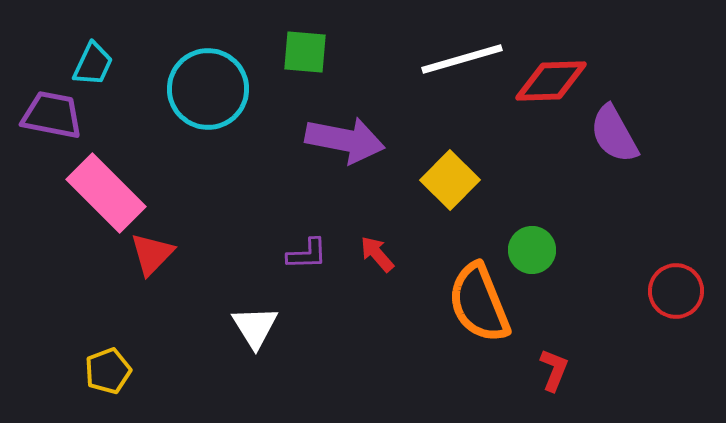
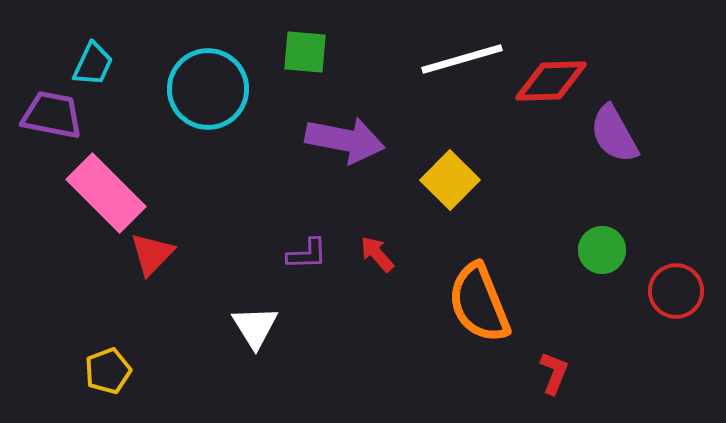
green circle: moved 70 px right
red L-shape: moved 3 px down
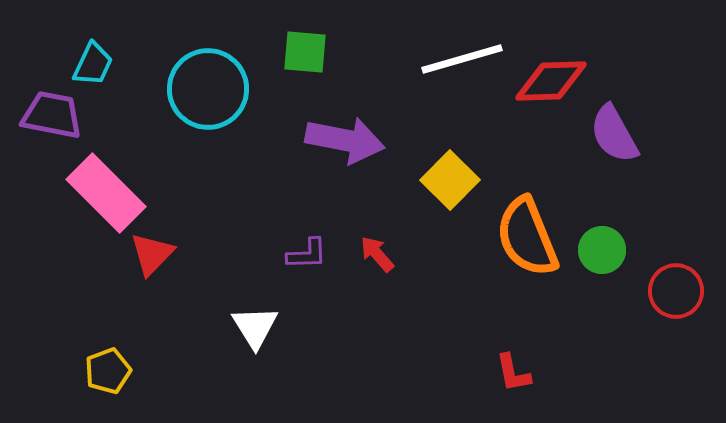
orange semicircle: moved 48 px right, 66 px up
red L-shape: moved 41 px left; rotated 147 degrees clockwise
